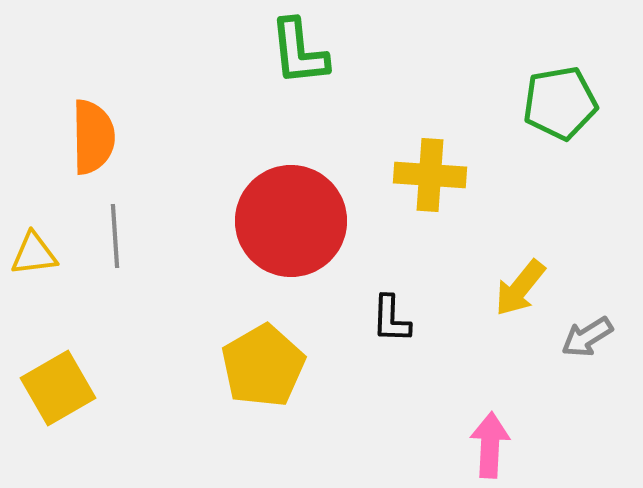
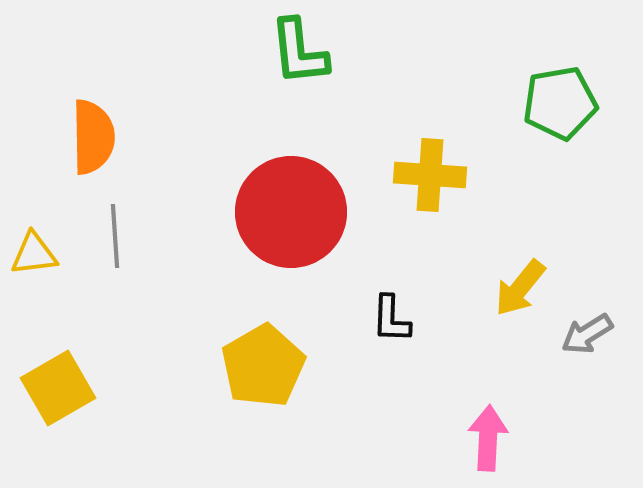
red circle: moved 9 px up
gray arrow: moved 3 px up
pink arrow: moved 2 px left, 7 px up
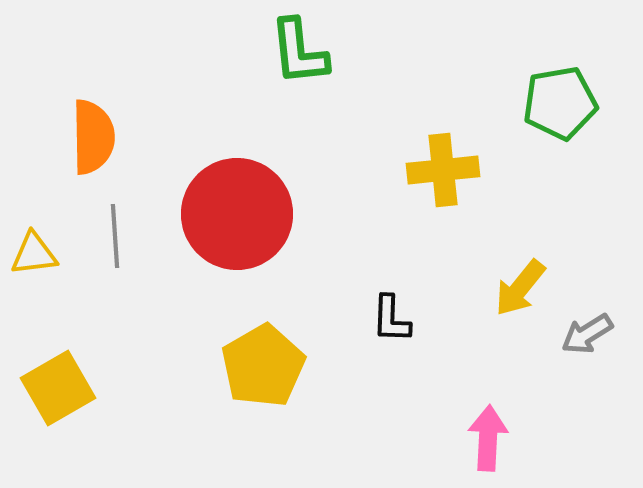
yellow cross: moved 13 px right, 5 px up; rotated 10 degrees counterclockwise
red circle: moved 54 px left, 2 px down
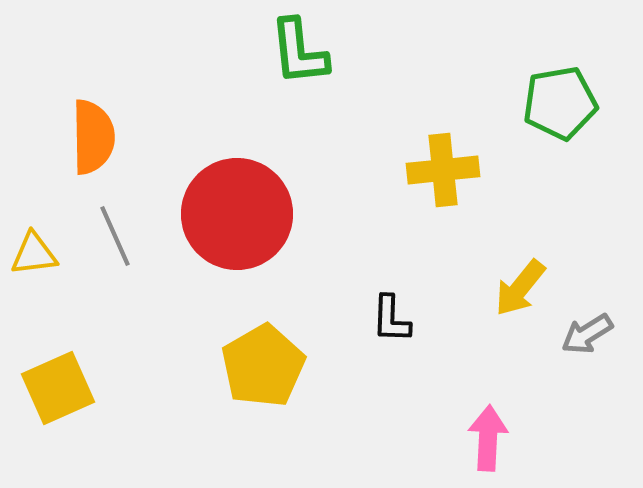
gray line: rotated 20 degrees counterclockwise
yellow square: rotated 6 degrees clockwise
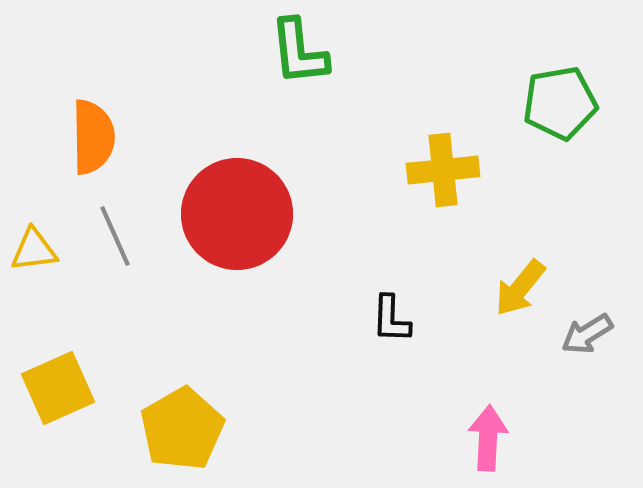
yellow triangle: moved 4 px up
yellow pentagon: moved 81 px left, 63 px down
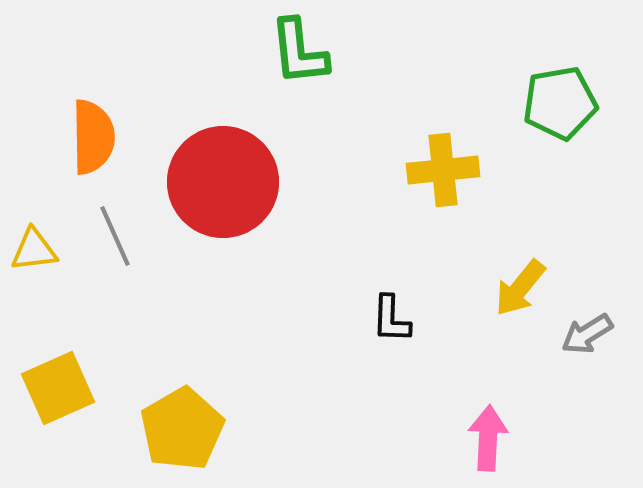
red circle: moved 14 px left, 32 px up
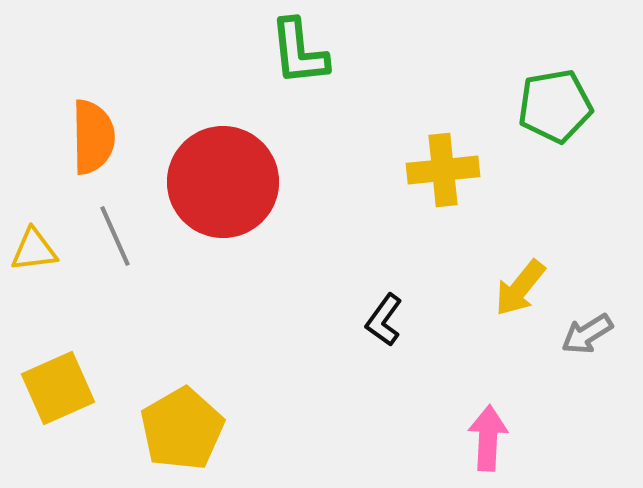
green pentagon: moved 5 px left, 3 px down
black L-shape: moved 7 px left, 1 px down; rotated 34 degrees clockwise
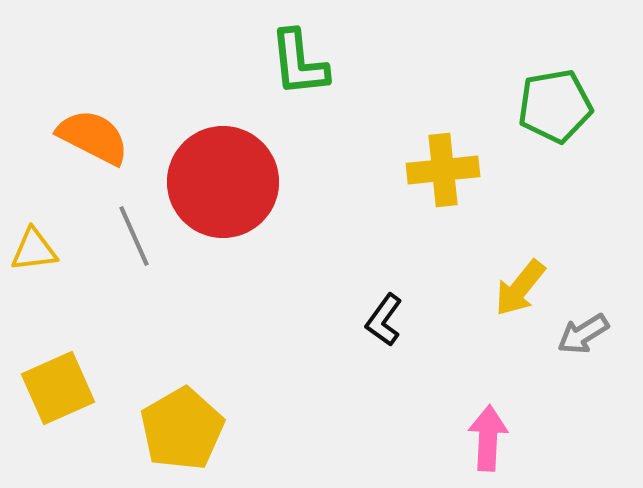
green L-shape: moved 11 px down
orange semicircle: rotated 62 degrees counterclockwise
gray line: moved 19 px right
gray arrow: moved 4 px left
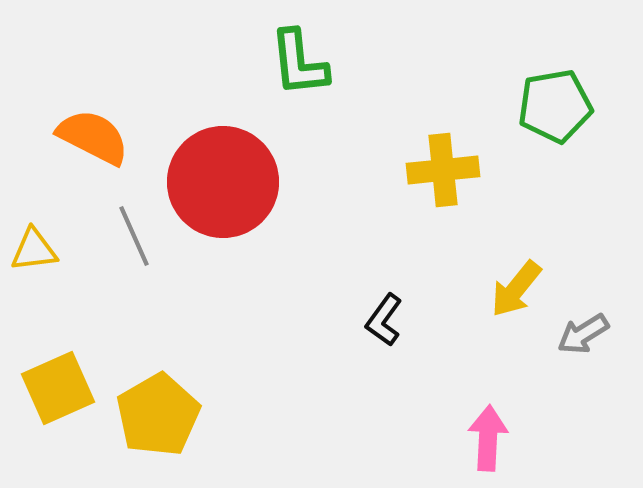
yellow arrow: moved 4 px left, 1 px down
yellow pentagon: moved 24 px left, 14 px up
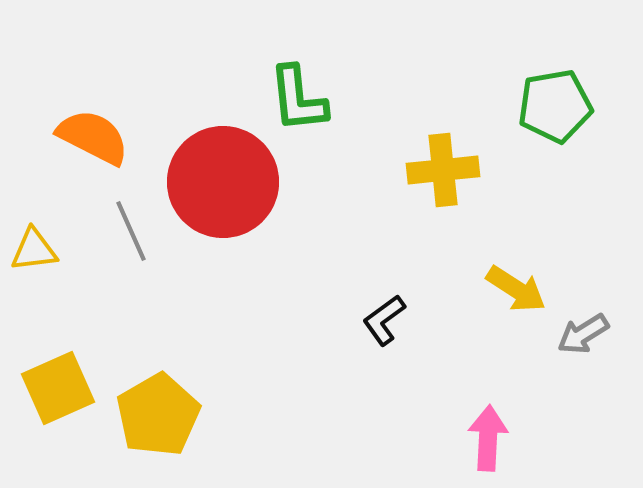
green L-shape: moved 1 px left, 36 px down
gray line: moved 3 px left, 5 px up
yellow arrow: rotated 96 degrees counterclockwise
black L-shape: rotated 18 degrees clockwise
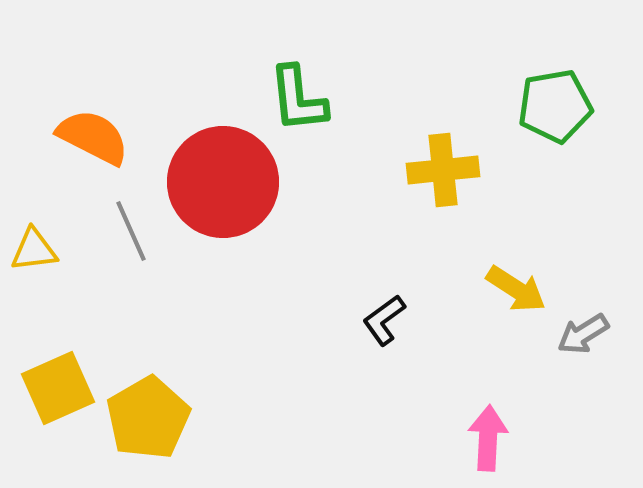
yellow pentagon: moved 10 px left, 3 px down
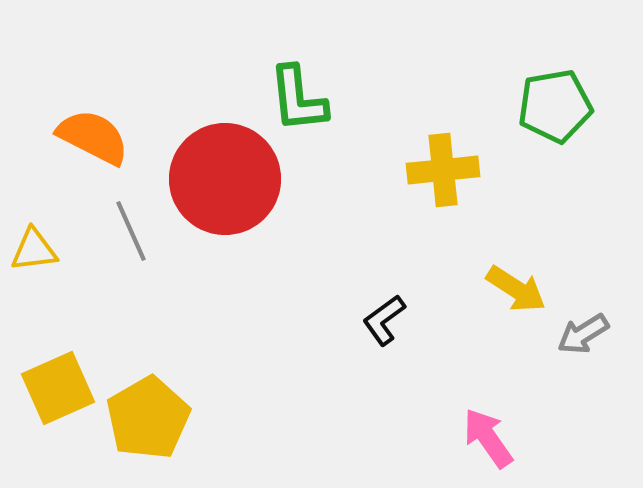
red circle: moved 2 px right, 3 px up
pink arrow: rotated 38 degrees counterclockwise
